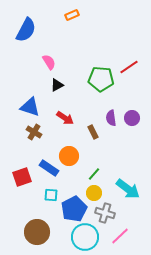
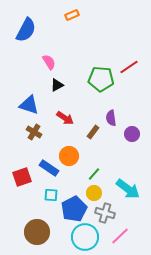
blue triangle: moved 1 px left, 2 px up
purple circle: moved 16 px down
brown rectangle: rotated 64 degrees clockwise
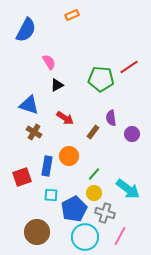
blue rectangle: moved 2 px left, 2 px up; rotated 66 degrees clockwise
pink line: rotated 18 degrees counterclockwise
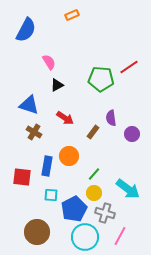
red square: rotated 24 degrees clockwise
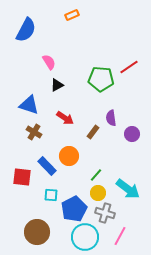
blue rectangle: rotated 54 degrees counterclockwise
green line: moved 2 px right, 1 px down
yellow circle: moved 4 px right
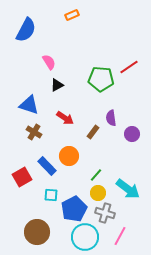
red square: rotated 36 degrees counterclockwise
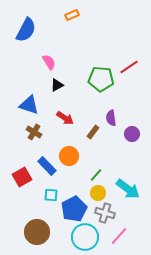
pink line: moved 1 px left; rotated 12 degrees clockwise
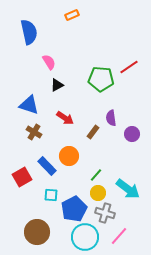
blue semicircle: moved 3 px right, 2 px down; rotated 40 degrees counterclockwise
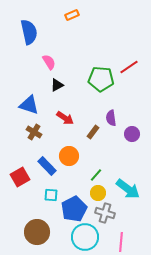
red square: moved 2 px left
pink line: moved 2 px right, 6 px down; rotated 36 degrees counterclockwise
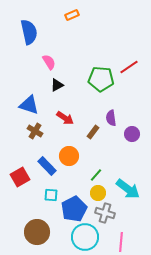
brown cross: moved 1 px right, 1 px up
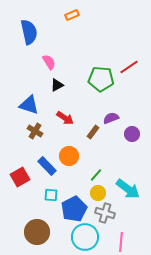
purple semicircle: rotated 77 degrees clockwise
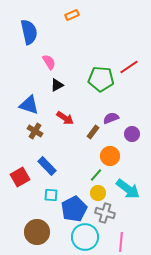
orange circle: moved 41 px right
